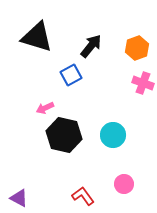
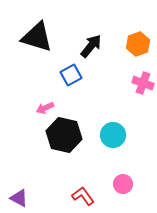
orange hexagon: moved 1 px right, 4 px up
pink circle: moved 1 px left
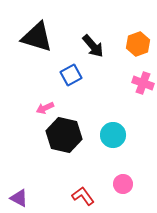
black arrow: moved 2 px right; rotated 100 degrees clockwise
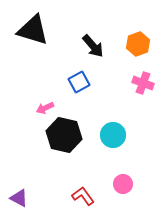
black triangle: moved 4 px left, 7 px up
blue square: moved 8 px right, 7 px down
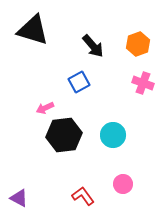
black hexagon: rotated 20 degrees counterclockwise
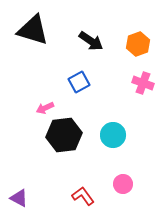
black arrow: moved 2 px left, 5 px up; rotated 15 degrees counterclockwise
